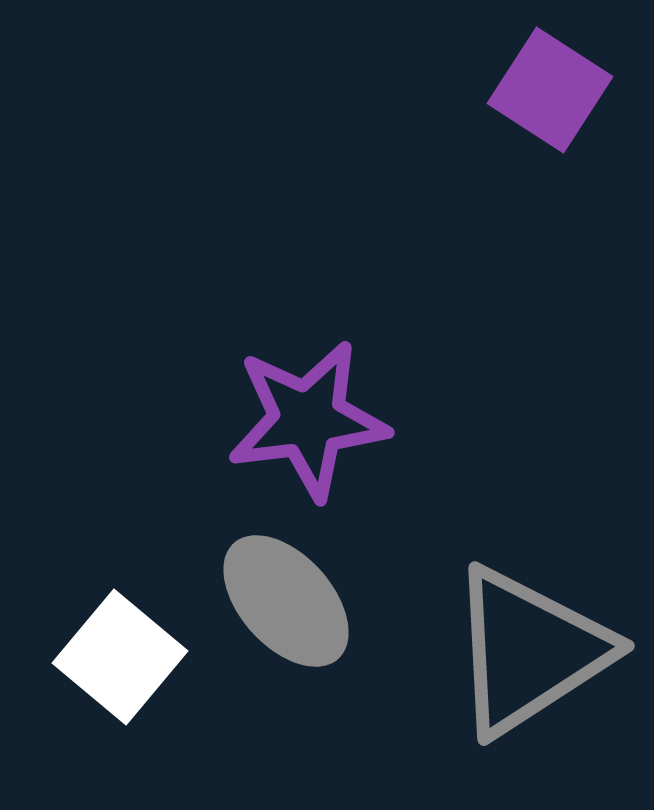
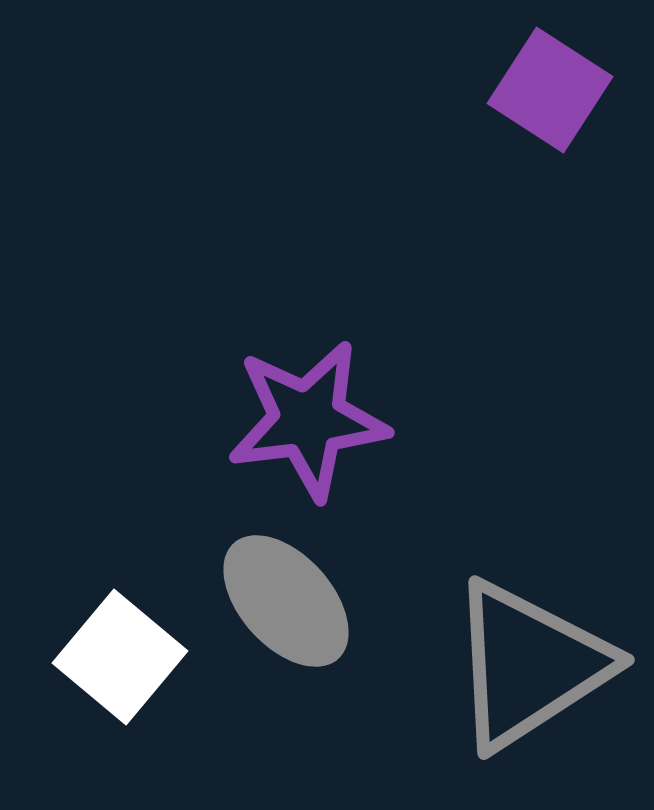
gray triangle: moved 14 px down
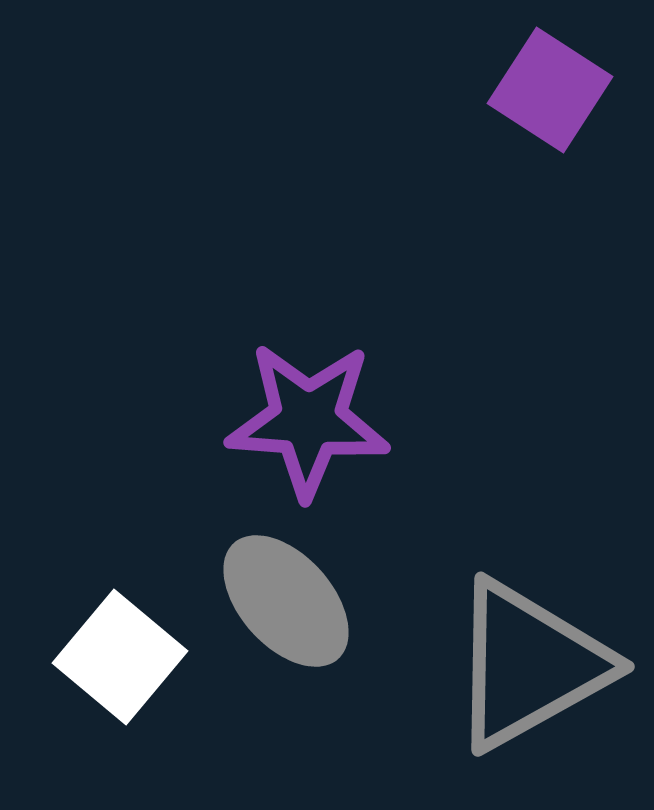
purple star: rotated 11 degrees clockwise
gray triangle: rotated 4 degrees clockwise
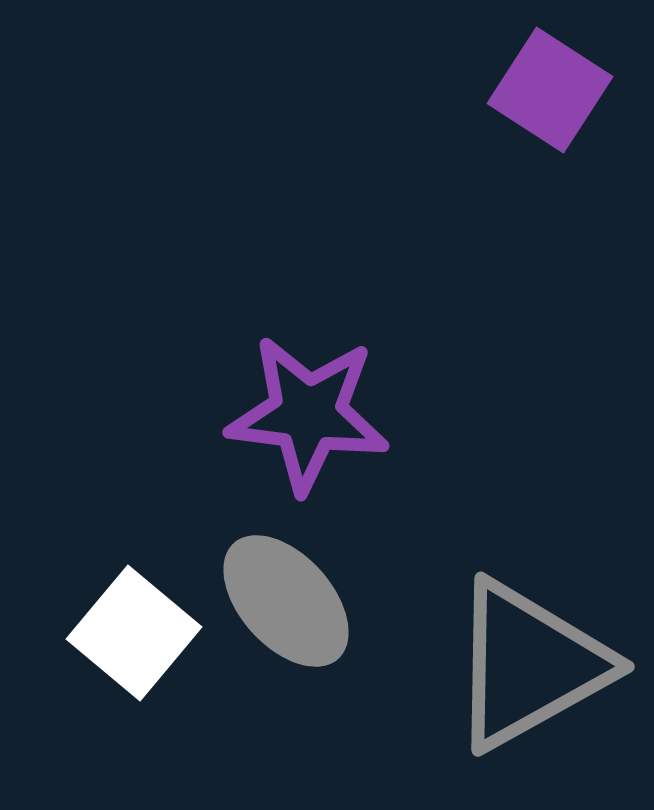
purple star: moved 6 px up; rotated 3 degrees clockwise
white square: moved 14 px right, 24 px up
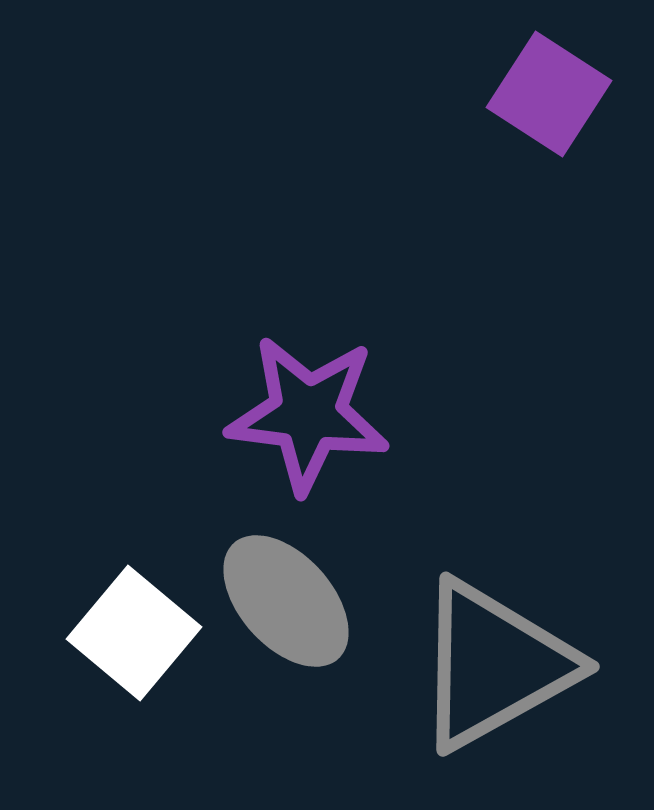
purple square: moved 1 px left, 4 px down
gray triangle: moved 35 px left
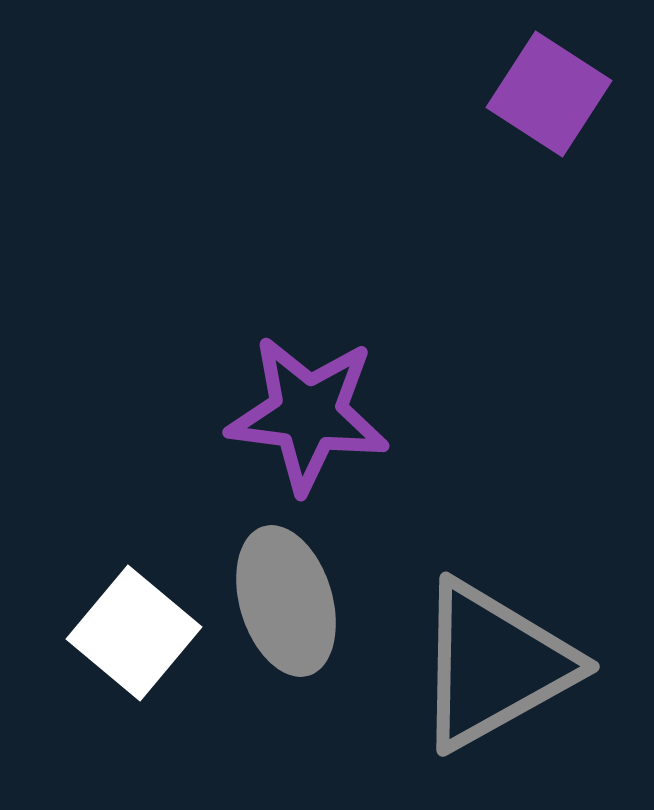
gray ellipse: rotated 25 degrees clockwise
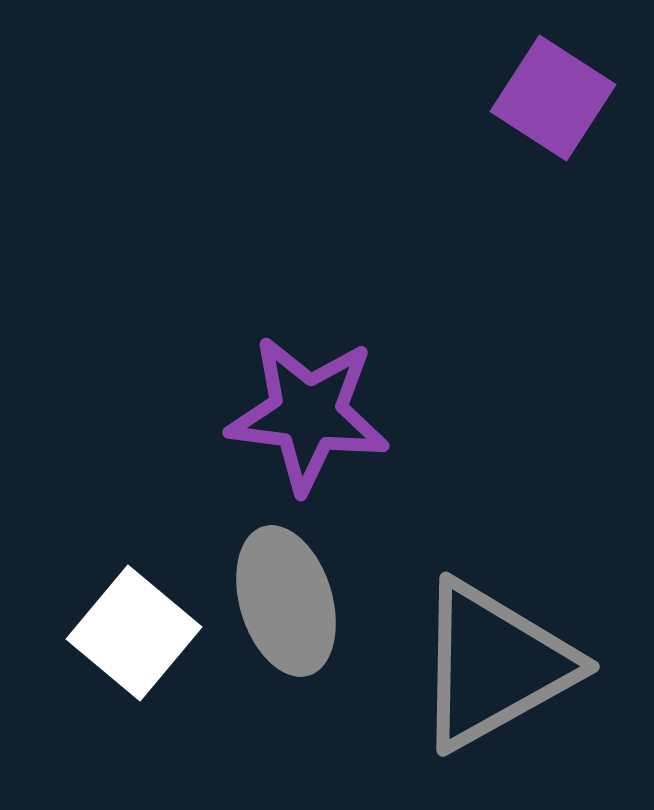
purple square: moved 4 px right, 4 px down
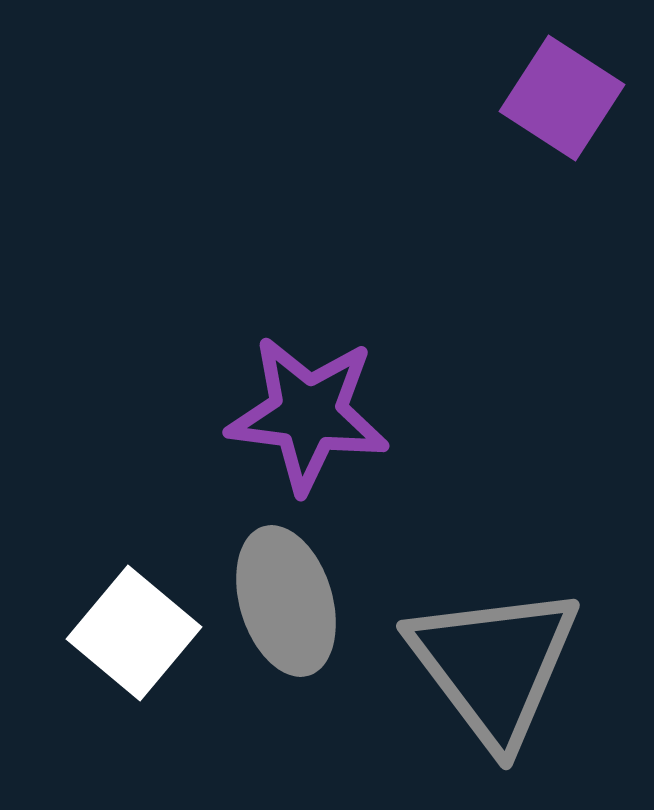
purple square: moved 9 px right
gray triangle: rotated 38 degrees counterclockwise
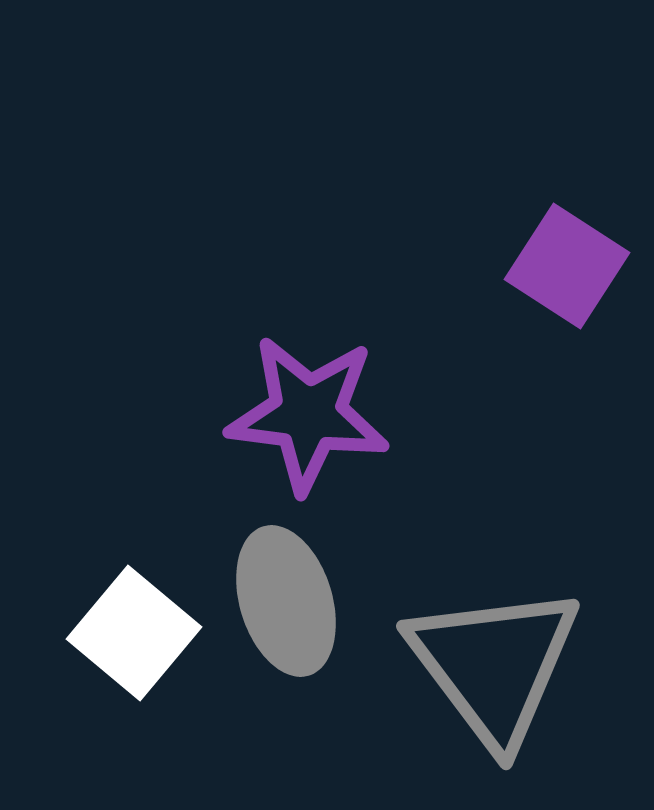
purple square: moved 5 px right, 168 px down
